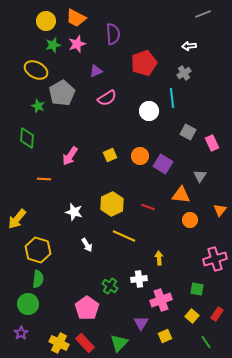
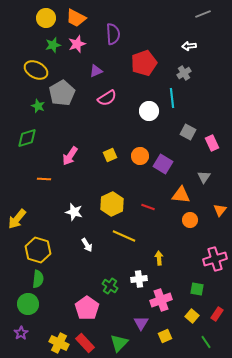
yellow circle at (46, 21): moved 3 px up
green diamond at (27, 138): rotated 70 degrees clockwise
gray triangle at (200, 176): moved 4 px right, 1 px down
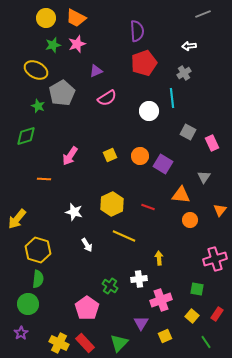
purple semicircle at (113, 34): moved 24 px right, 3 px up
green diamond at (27, 138): moved 1 px left, 2 px up
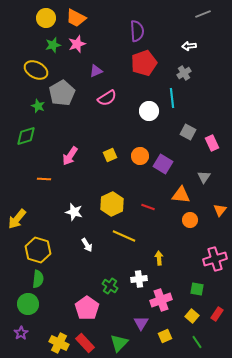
green line at (206, 342): moved 9 px left
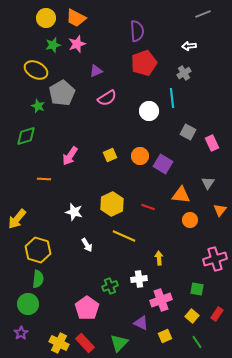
gray triangle at (204, 177): moved 4 px right, 6 px down
green cross at (110, 286): rotated 35 degrees clockwise
purple triangle at (141, 323): rotated 35 degrees counterclockwise
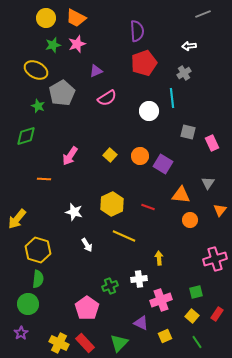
gray square at (188, 132): rotated 14 degrees counterclockwise
yellow square at (110, 155): rotated 24 degrees counterclockwise
green square at (197, 289): moved 1 px left, 3 px down; rotated 24 degrees counterclockwise
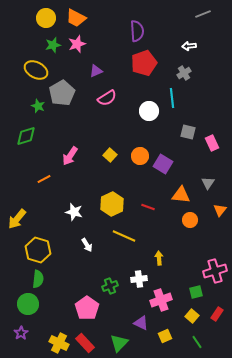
orange line at (44, 179): rotated 32 degrees counterclockwise
pink cross at (215, 259): moved 12 px down
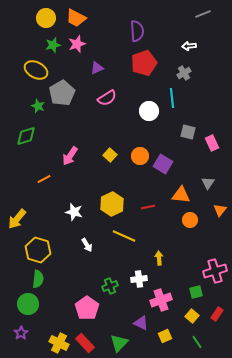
purple triangle at (96, 71): moved 1 px right, 3 px up
red line at (148, 207): rotated 32 degrees counterclockwise
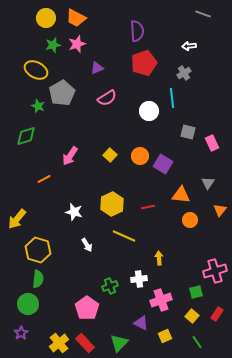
gray line at (203, 14): rotated 42 degrees clockwise
yellow cross at (59, 343): rotated 24 degrees clockwise
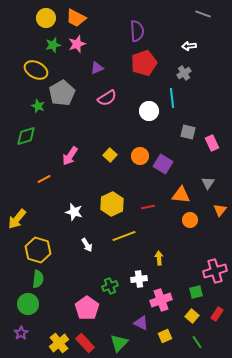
yellow line at (124, 236): rotated 45 degrees counterclockwise
